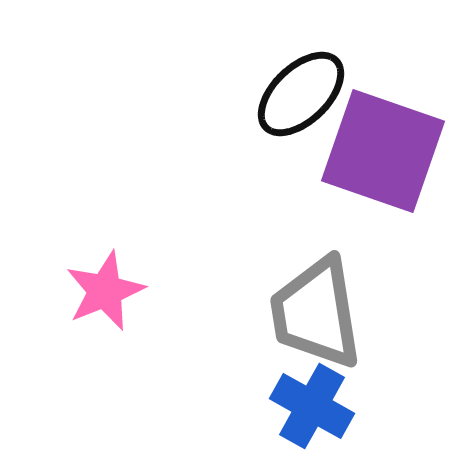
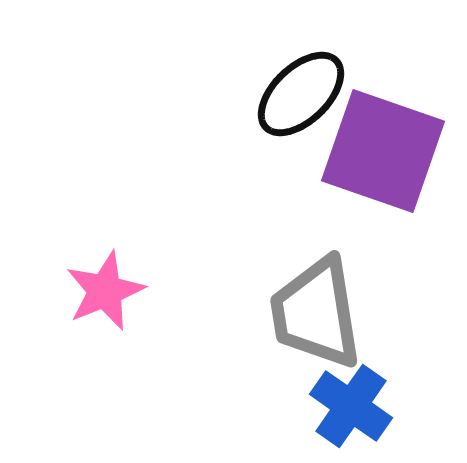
blue cross: moved 39 px right; rotated 6 degrees clockwise
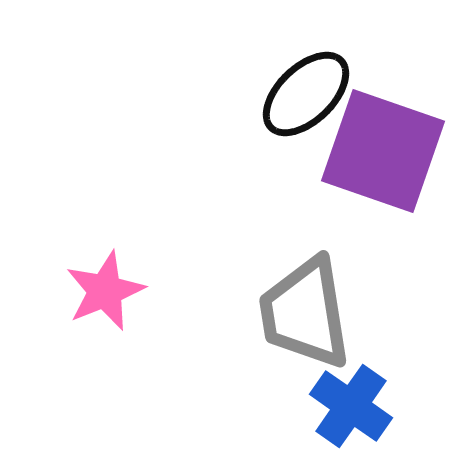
black ellipse: moved 5 px right
gray trapezoid: moved 11 px left
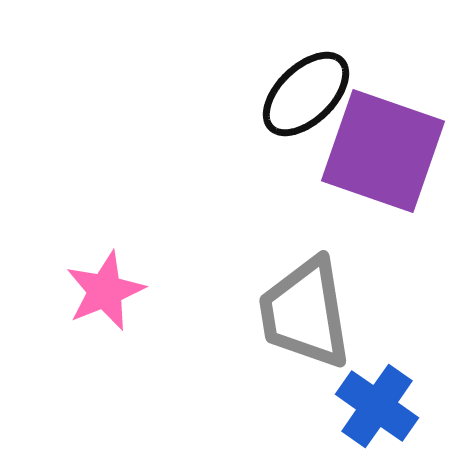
blue cross: moved 26 px right
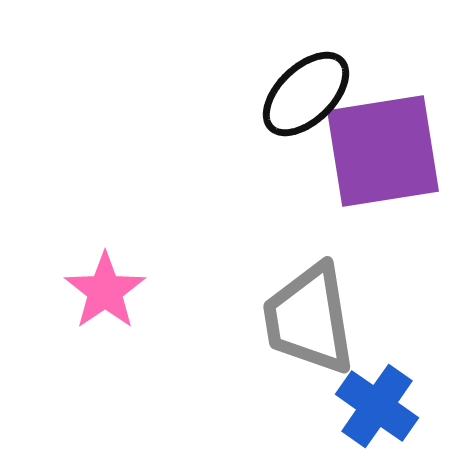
purple square: rotated 28 degrees counterclockwise
pink star: rotated 12 degrees counterclockwise
gray trapezoid: moved 4 px right, 6 px down
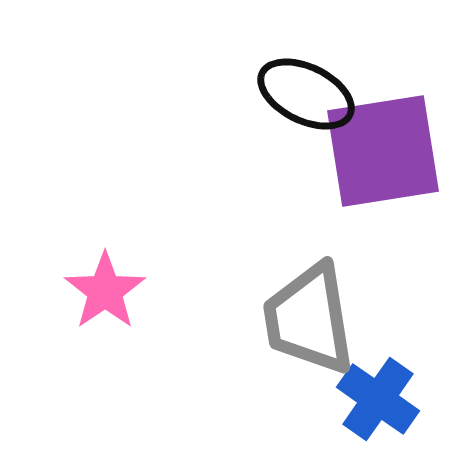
black ellipse: rotated 70 degrees clockwise
blue cross: moved 1 px right, 7 px up
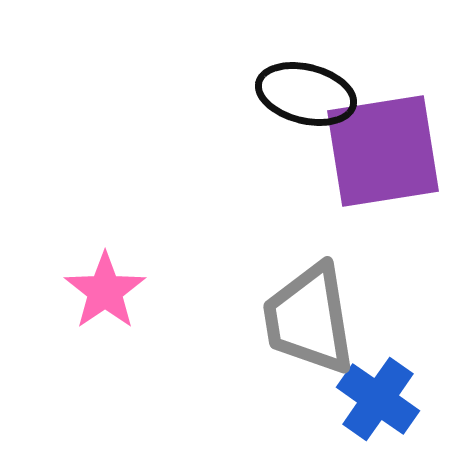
black ellipse: rotated 12 degrees counterclockwise
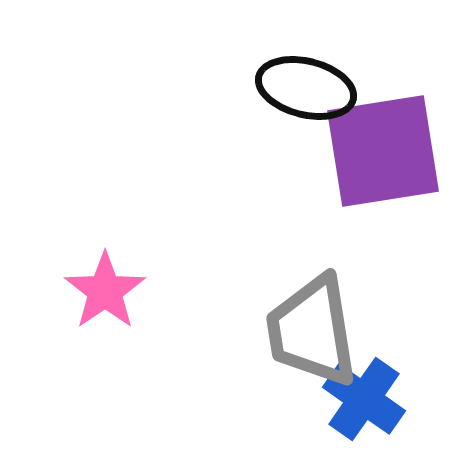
black ellipse: moved 6 px up
gray trapezoid: moved 3 px right, 12 px down
blue cross: moved 14 px left
